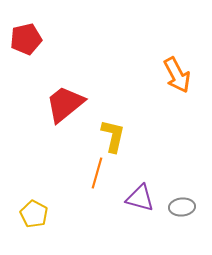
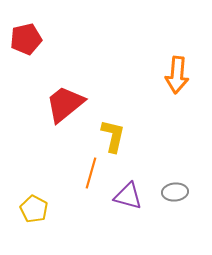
orange arrow: rotated 33 degrees clockwise
orange line: moved 6 px left
purple triangle: moved 12 px left, 2 px up
gray ellipse: moved 7 px left, 15 px up
yellow pentagon: moved 5 px up
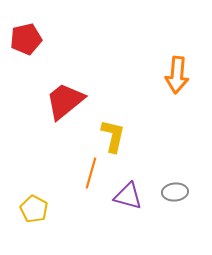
red trapezoid: moved 3 px up
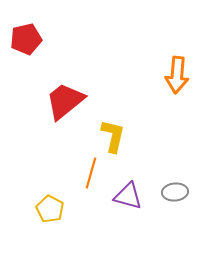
yellow pentagon: moved 16 px right
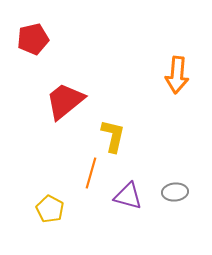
red pentagon: moved 7 px right
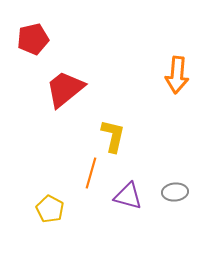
red trapezoid: moved 12 px up
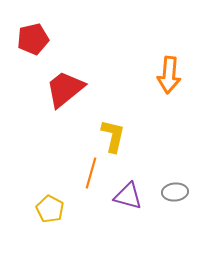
orange arrow: moved 8 px left
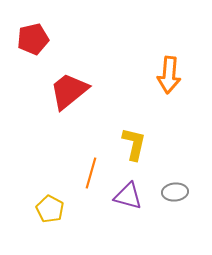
red trapezoid: moved 4 px right, 2 px down
yellow L-shape: moved 21 px right, 8 px down
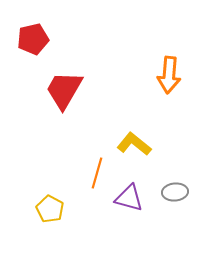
red trapezoid: moved 5 px left, 1 px up; rotated 21 degrees counterclockwise
yellow L-shape: rotated 64 degrees counterclockwise
orange line: moved 6 px right
purple triangle: moved 1 px right, 2 px down
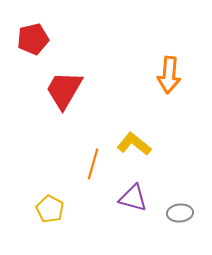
orange line: moved 4 px left, 9 px up
gray ellipse: moved 5 px right, 21 px down
purple triangle: moved 4 px right
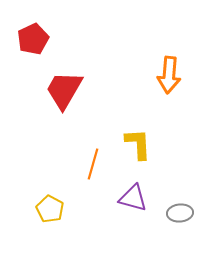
red pentagon: rotated 12 degrees counterclockwise
yellow L-shape: moved 4 px right; rotated 48 degrees clockwise
